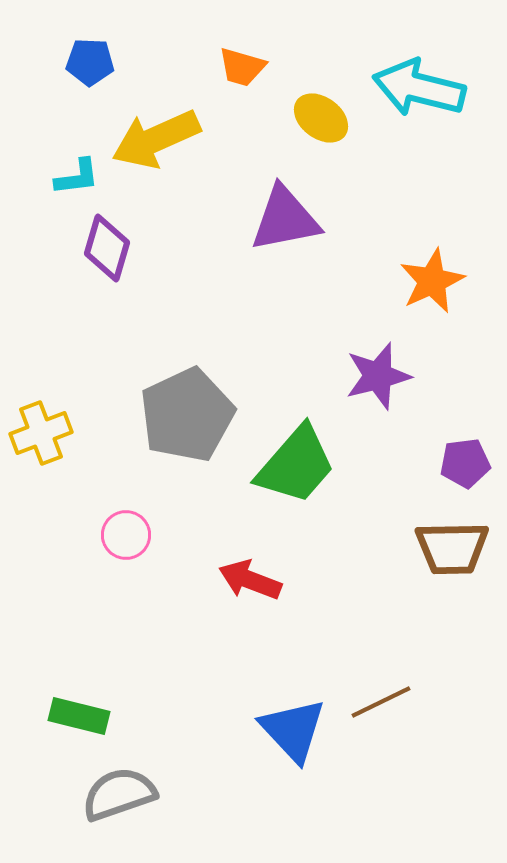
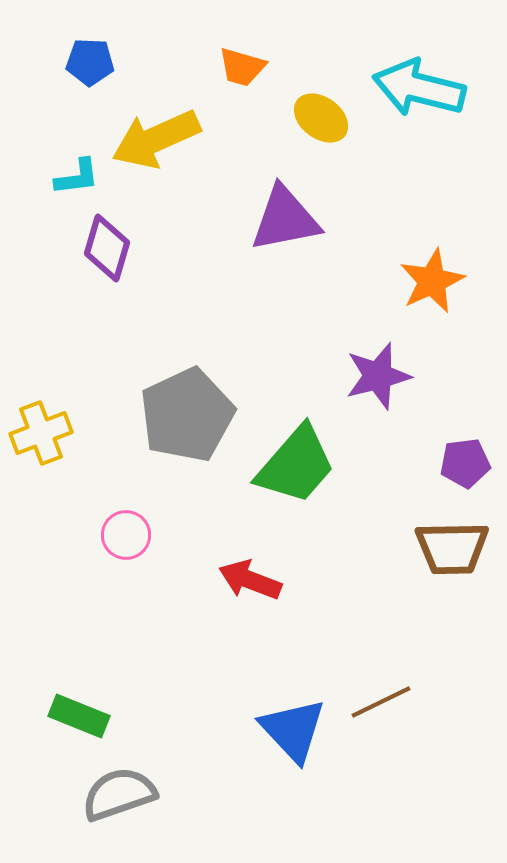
green rectangle: rotated 8 degrees clockwise
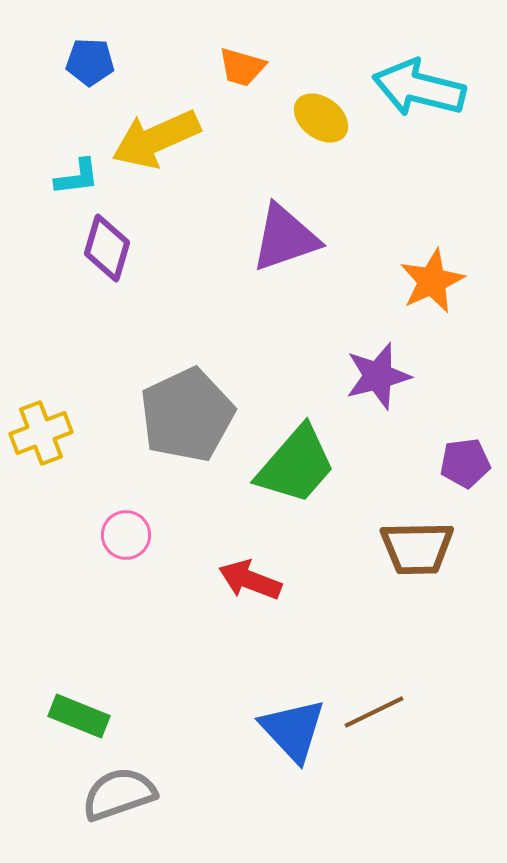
purple triangle: moved 19 px down; rotated 8 degrees counterclockwise
brown trapezoid: moved 35 px left
brown line: moved 7 px left, 10 px down
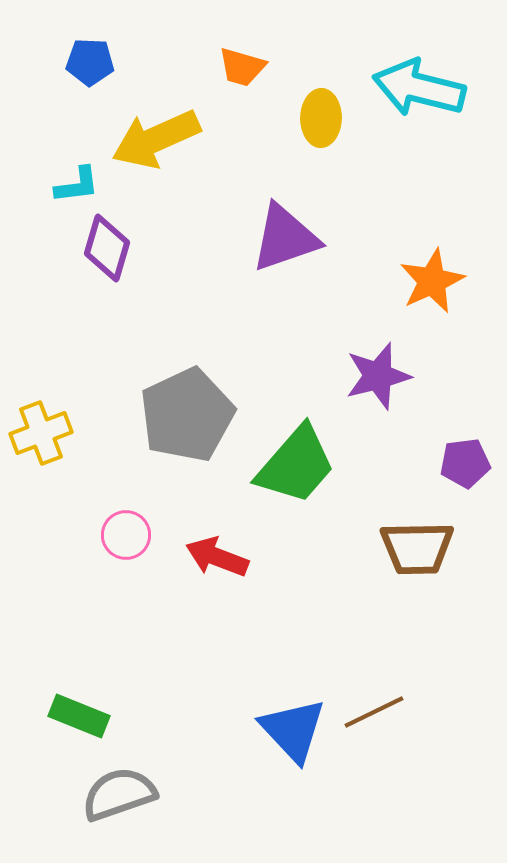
yellow ellipse: rotated 54 degrees clockwise
cyan L-shape: moved 8 px down
red arrow: moved 33 px left, 23 px up
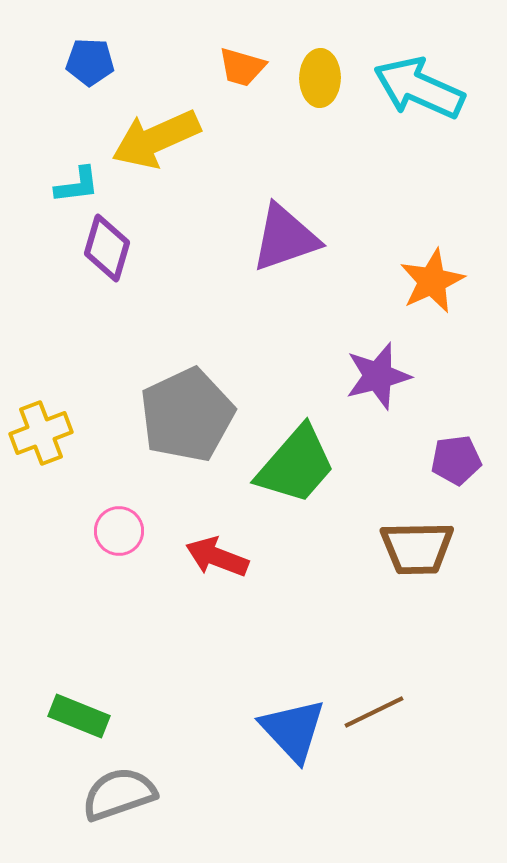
cyan arrow: rotated 10 degrees clockwise
yellow ellipse: moved 1 px left, 40 px up
purple pentagon: moved 9 px left, 3 px up
pink circle: moved 7 px left, 4 px up
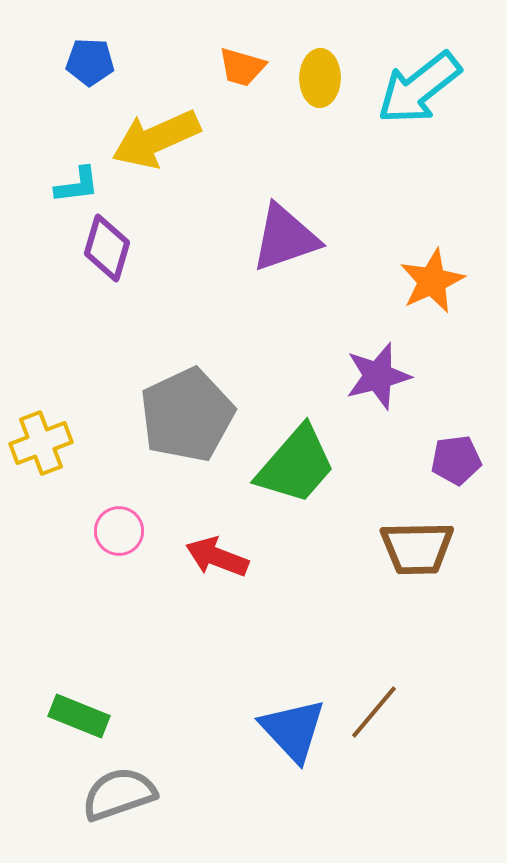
cyan arrow: rotated 62 degrees counterclockwise
yellow cross: moved 10 px down
brown line: rotated 24 degrees counterclockwise
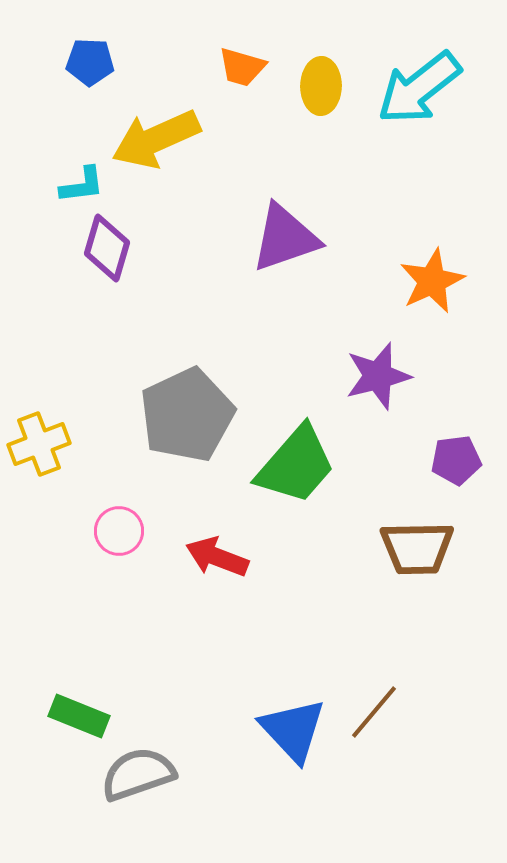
yellow ellipse: moved 1 px right, 8 px down
cyan L-shape: moved 5 px right
yellow cross: moved 2 px left, 1 px down
gray semicircle: moved 19 px right, 20 px up
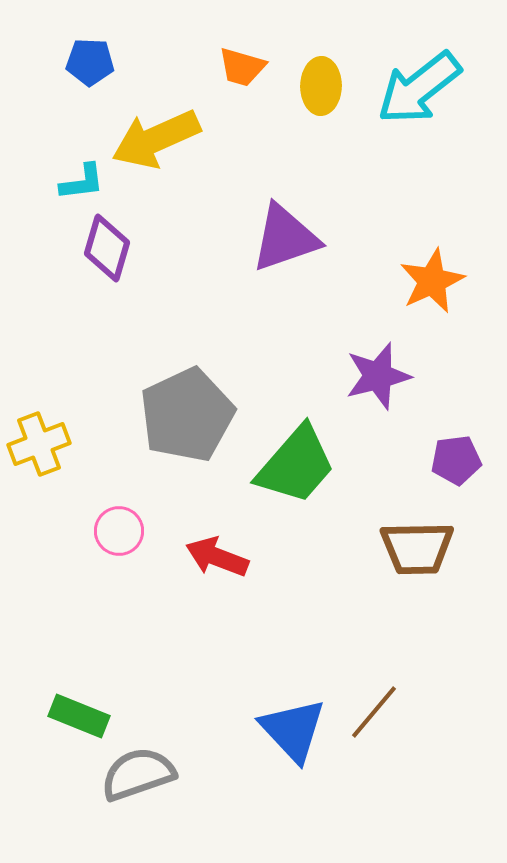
cyan L-shape: moved 3 px up
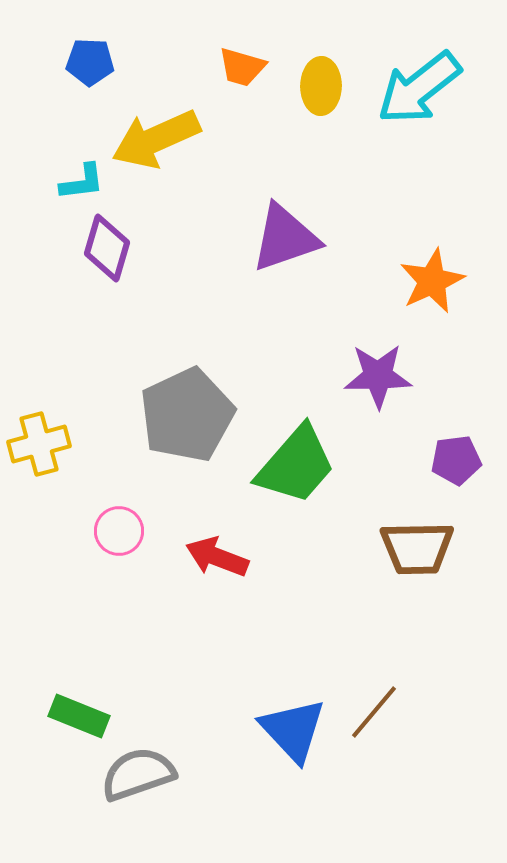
purple star: rotated 14 degrees clockwise
yellow cross: rotated 6 degrees clockwise
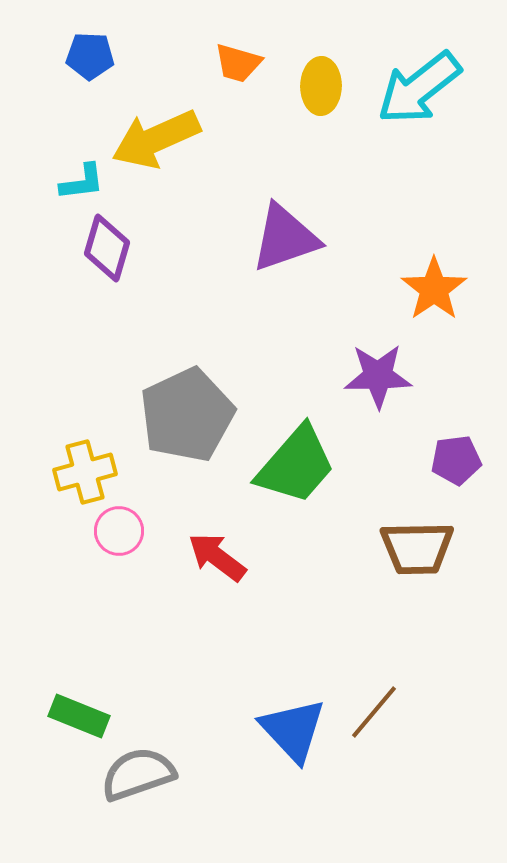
blue pentagon: moved 6 px up
orange trapezoid: moved 4 px left, 4 px up
orange star: moved 2 px right, 8 px down; rotated 10 degrees counterclockwise
yellow cross: moved 46 px right, 28 px down
red arrow: rotated 16 degrees clockwise
